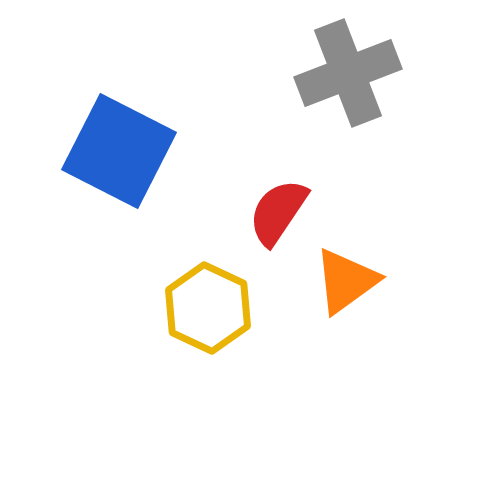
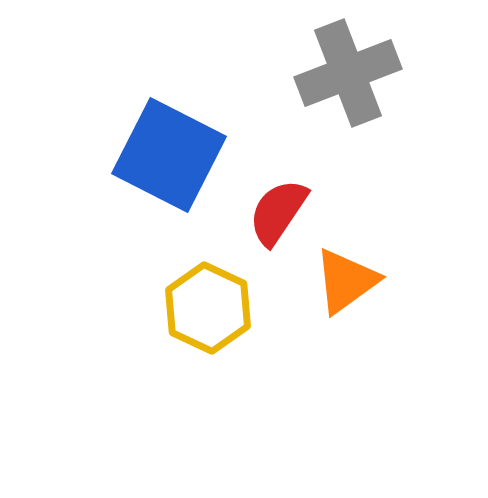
blue square: moved 50 px right, 4 px down
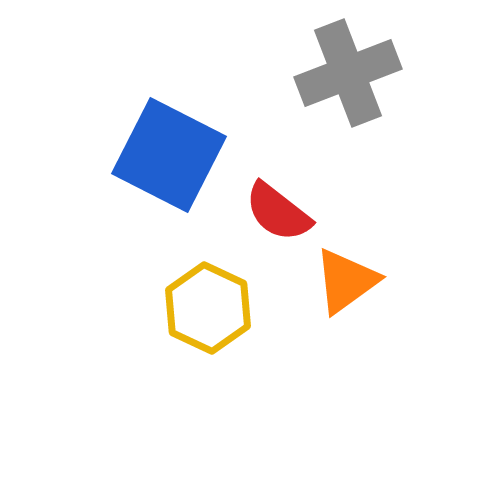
red semicircle: rotated 86 degrees counterclockwise
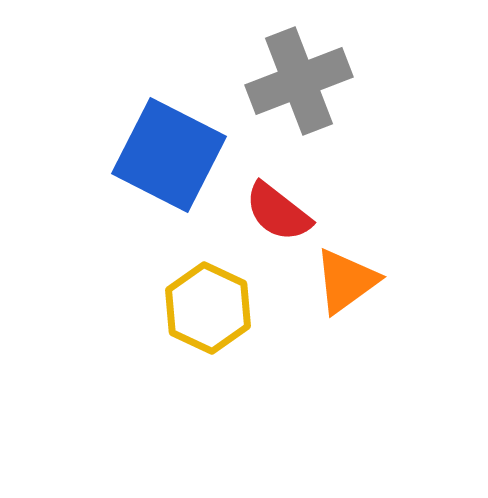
gray cross: moved 49 px left, 8 px down
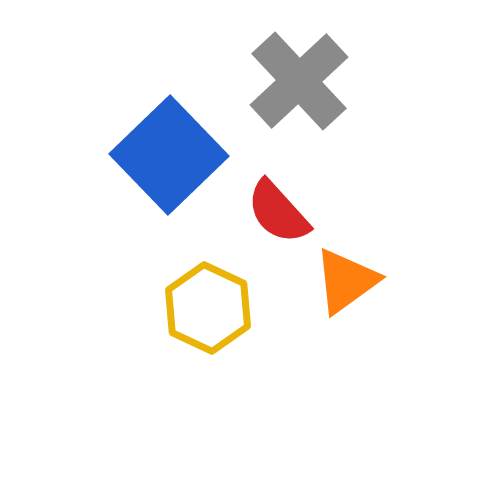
gray cross: rotated 22 degrees counterclockwise
blue square: rotated 19 degrees clockwise
red semicircle: rotated 10 degrees clockwise
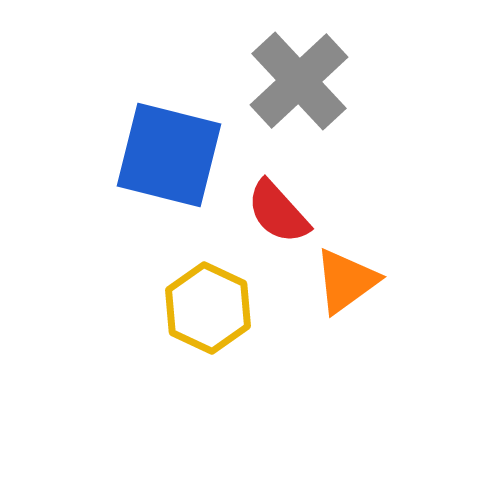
blue square: rotated 32 degrees counterclockwise
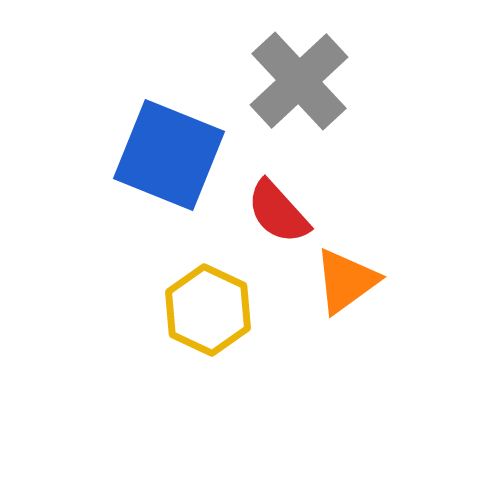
blue square: rotated 8 degrees clockwise
yellow hexagon: moved 2 px down
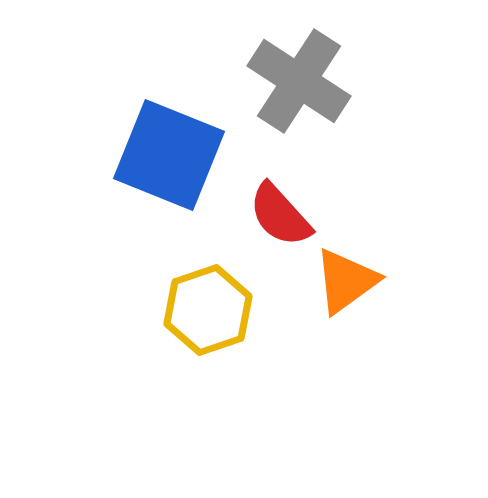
gray cross: rotated 14 degrees counterclockwise
red semicircle: moved 2 px right, 3 px down
yellow hexagon: rotated 16 degrees clockwise
